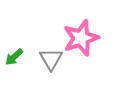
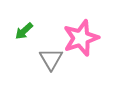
green arrow: moved 10 px right, 26 px up
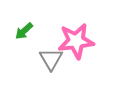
pink star: moved 5 px left, 3 px down; rotated 12 degrees clockwise
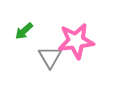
gray triangle: moved 1 px left, 2 px up
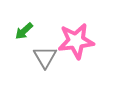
gray triangle: moved 5 px left
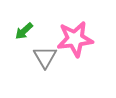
pink star: moved 1 px left, 2 px up
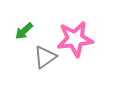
gray triangle: rotated 25 degrees clockwise
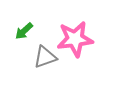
gray triangle: rotated 15 degrees clockwise
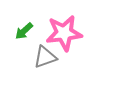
pink star: moved 11 px left, 6 px up
